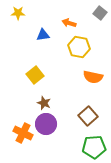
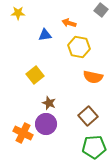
gray square: moved 1 px right, 3 px up
blue triangle: moved 2 px right
brown star: moved 5 px right
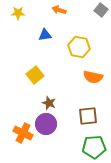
orange arrow: moved 10 px left, 13 px up
brown square: rotated 36 degrees clockwise
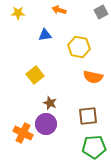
gray square: moved 2 px down; rotated 24 degrees clockwise
brown star: moved 1 px right
